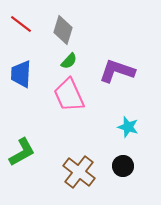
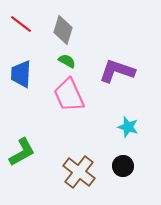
green semicircle: moved 2 px left; rotated 102 degrees counterclockwise
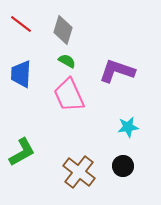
cyan star: rotated 25 degrees counterclockwise
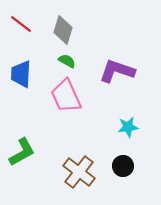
pink trapezoid: moved 3 px left, 1 px down
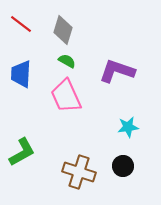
brown cross: rotated 20 degrees counterclockwise
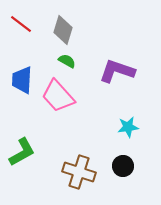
blue trapezoid: moved 1 px right, 6 px down
pink trapezoid: moved 8 px left; rotated 18 degrees counterclockwise
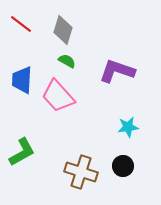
brown cross: moved 2 px right
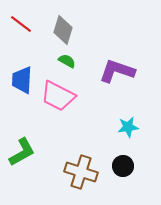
pink trapezoid: rotated 21 degrees counterclockwise
